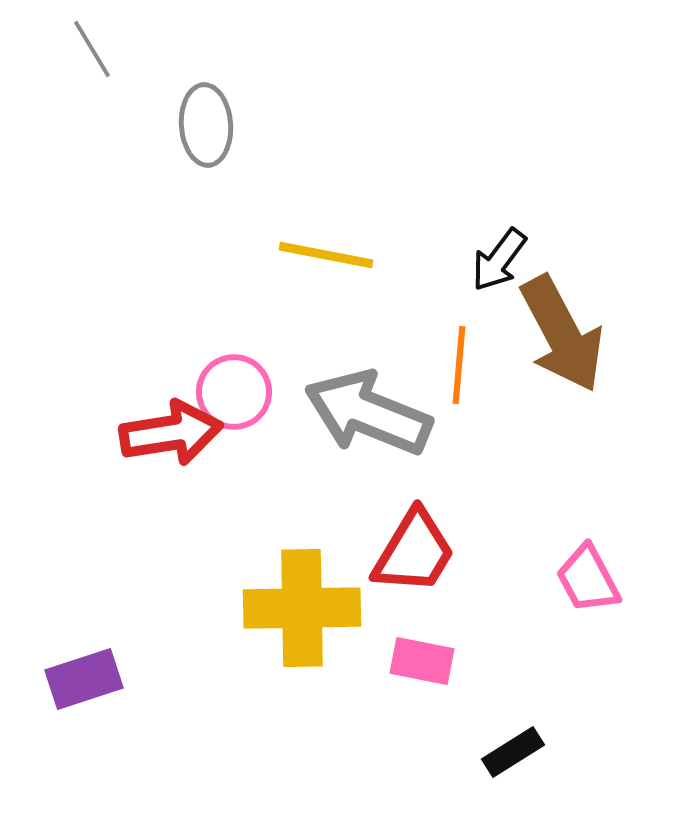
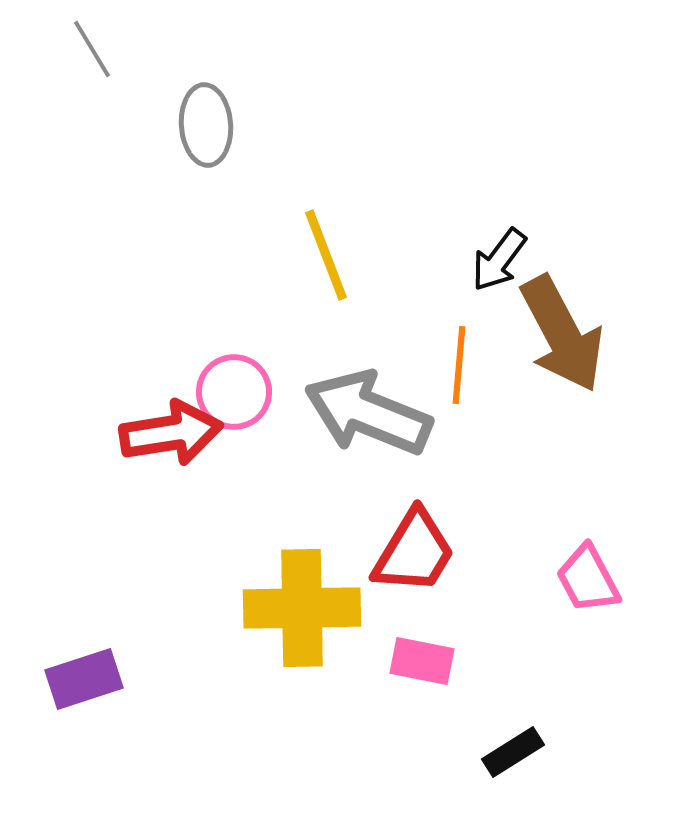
yellow line: rotated 58 degrees clockwise
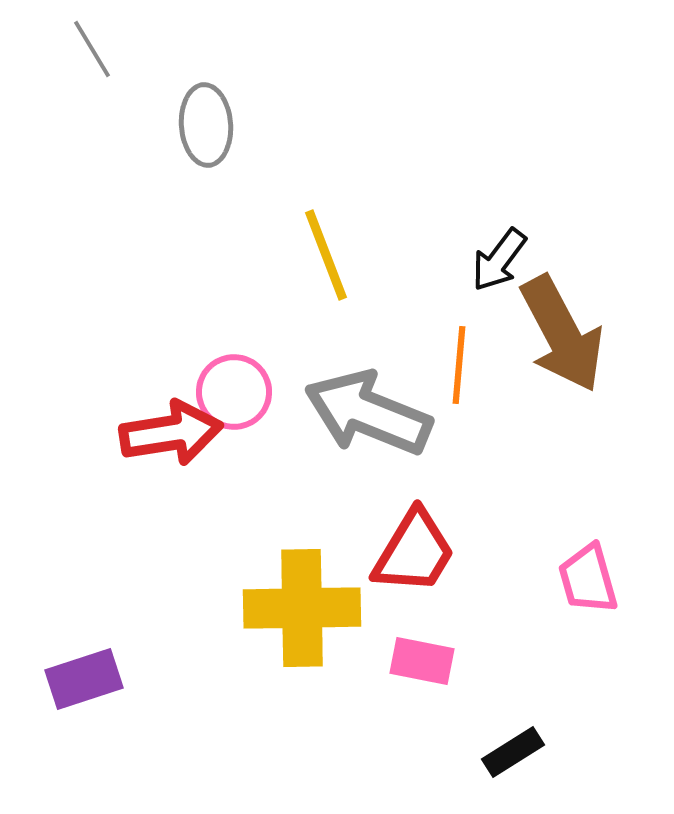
pink trapezoid: rotated 12 degrees clockwise
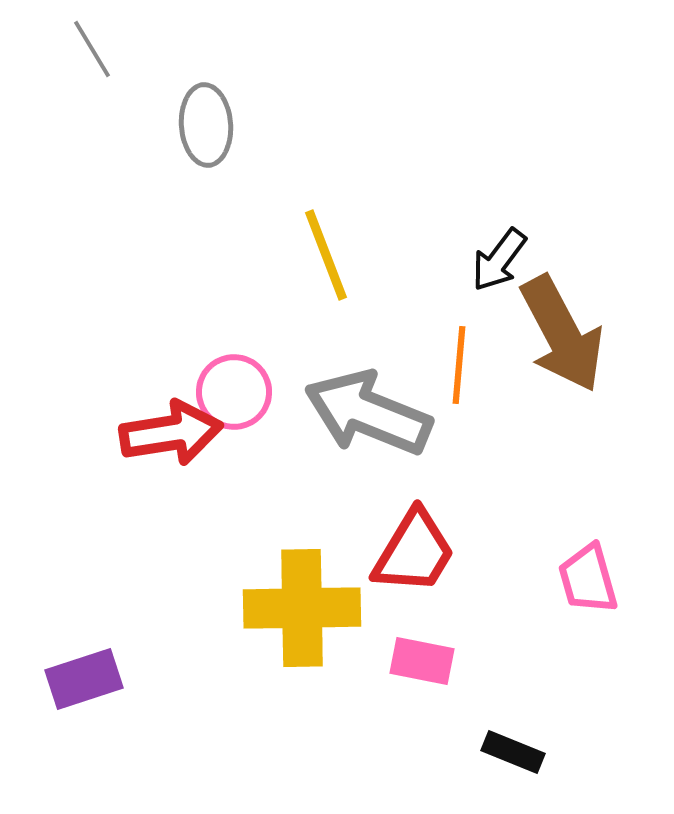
black rectangle: rotated 54 degrees clockwise
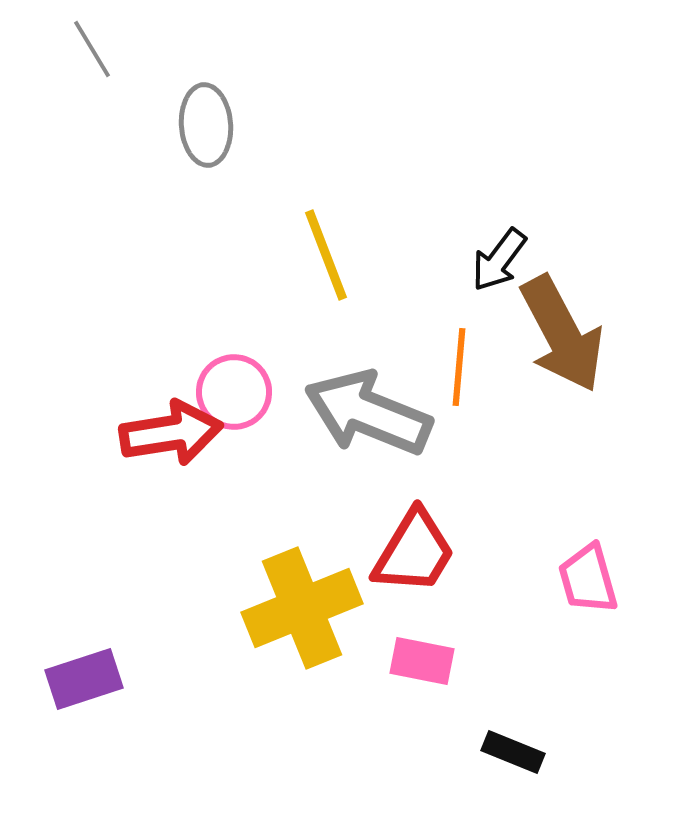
orange line: moved 2 px down
yellow cross: rotated 21 degrees counterclockwise
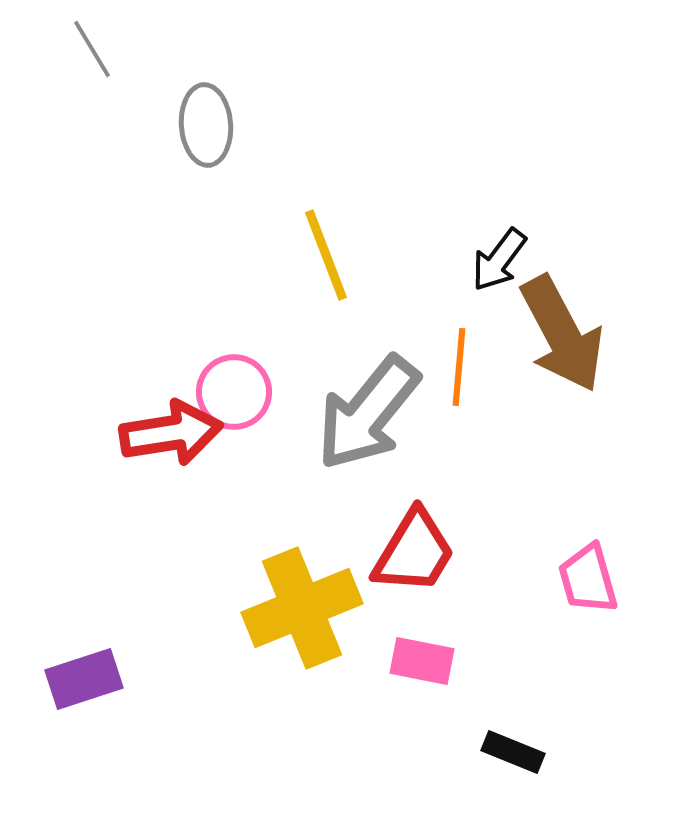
gray arrow: rotated 73 degrees counterclockwise
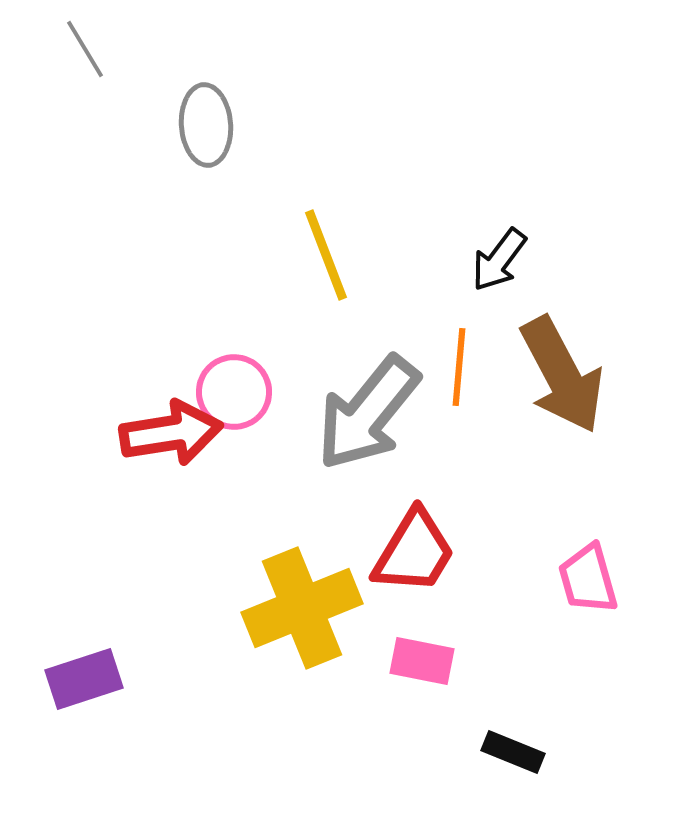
gray line: moved 7 px left
brown arrow: moved 41 px down
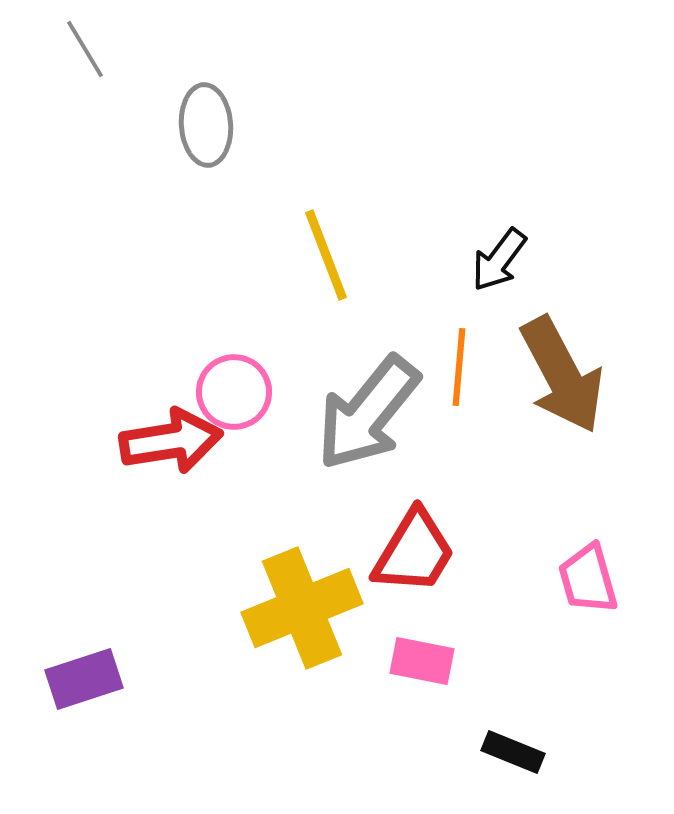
red arrow: moved 8 px down
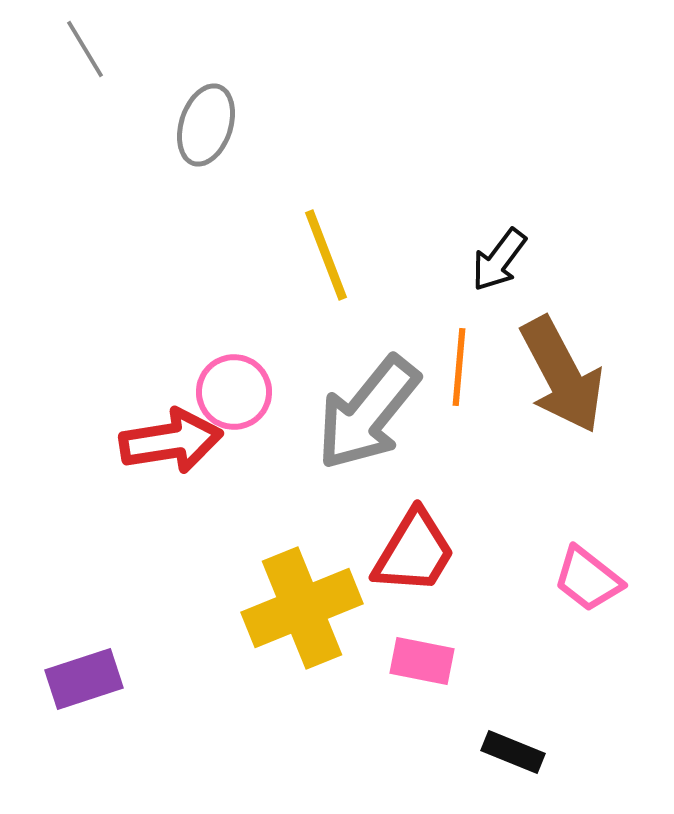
gray ellipse: rotated 22 degrees clockwise
pink trapezoid: rotated 36 degrees counterclockwise
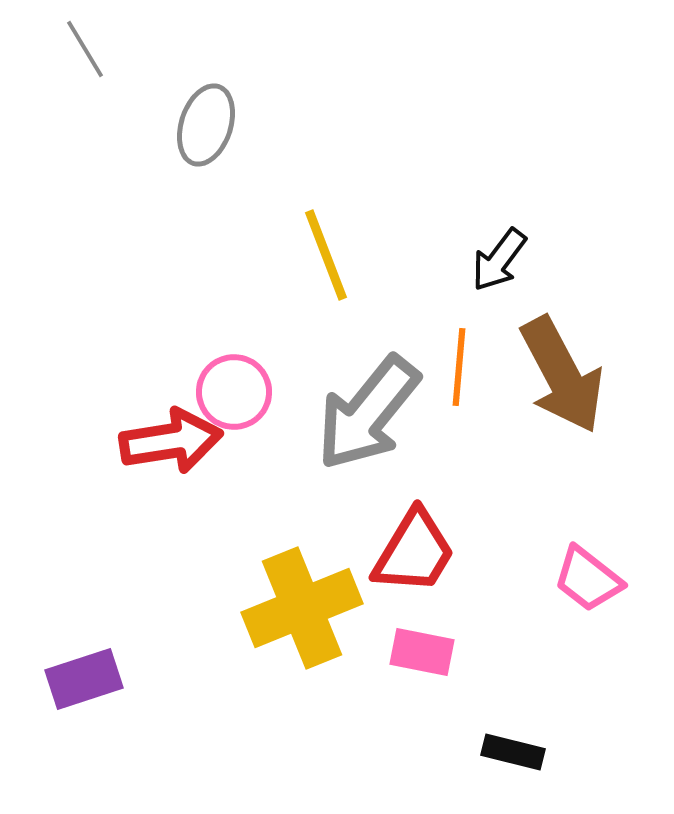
pink rectangle: moved 9 px up
black rectangle: rotated 8 degrees counterclockwise
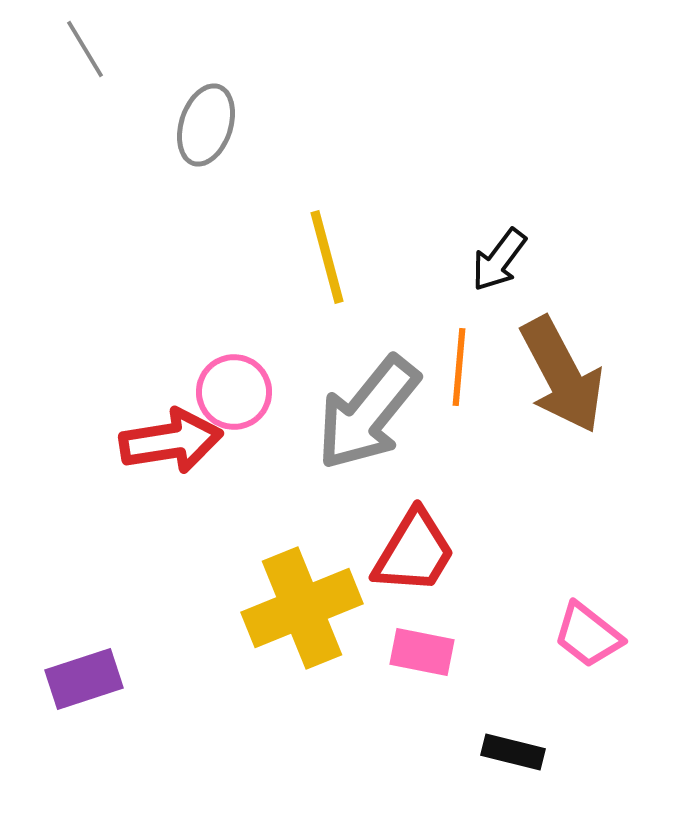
yellow line: moved 1 px right, 2 px down; rotated 6 degrees clockwise
pink trapezoid: moved 56 px down
